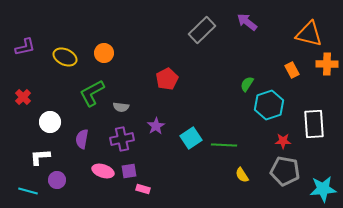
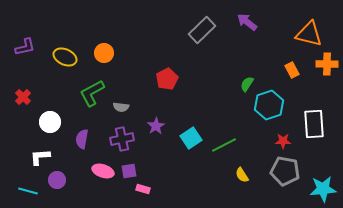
green line: rotated 30 degrees counterclockwise
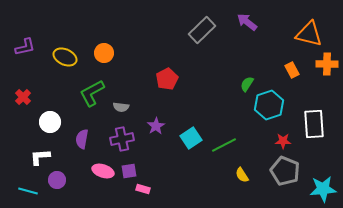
gray pentagon: rotated 12 degrees clockwise
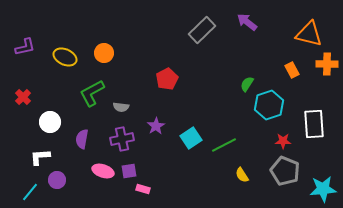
cyan line: moved 2 px right, 1 px down; rotated 66 degrees counterclockwise
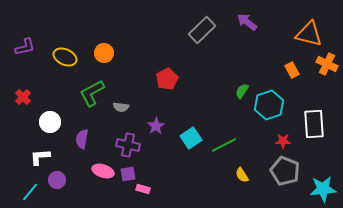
orange cross: rotated 25 degrees clockwise
green semicircle: moved 5 px left, 7 px down
purple cross: moved 6 px right, 6 px down; rotated 25 degrees clockwise
purple square: moved 1 px left, 3 px down
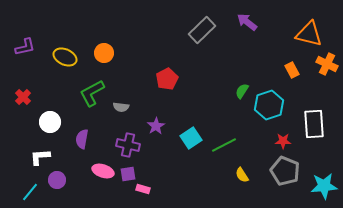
cyan star: moved 1 px right, 3 px up
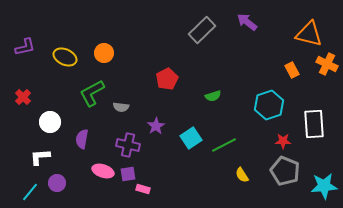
green semicircle: moved 29 px left, 5 px down; rotated 140 degrees counterclockwise
purple circle: moved 3 px down
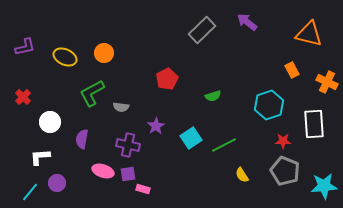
orange cross: moved 18 px down
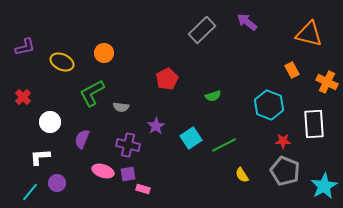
yellow ellipse: moved 3 px left, 5 px down
cyan hexagon: rotated 20 degrees counterclockwise
purple semicircle: rotated 12 degrees clockwise
cyan star: rotated 24 degrees counterclockwise
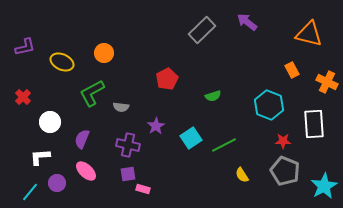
pink ellipse: moved 17 px left; rotated 25 degrees clockwise
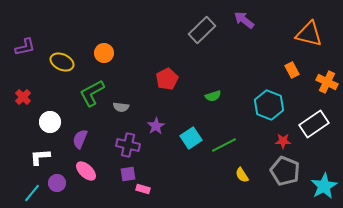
purple arrow: moved 3 px left, 2 px up
white rectangle: rotated 60 degrees clockwise
purple semicircle: moved 2 px left
cyan line: moved 2 px right, 1 px down
